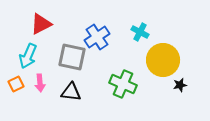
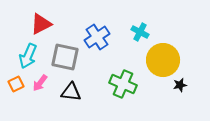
gray square: moved 7 px left
pink arrow: rotated 42 degrees clockwise
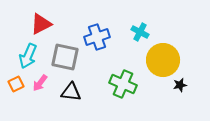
blue cross: rotated 15 degrees clockwise
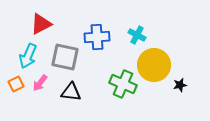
cyan cross: moved 3 px left, 3 px down
blue cross: rotated 15 degrees clockwise
yellow circle: moved 9 px left, 5 px down
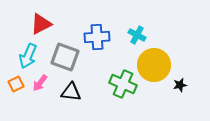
gray square: rotated 8 degrees clockwise
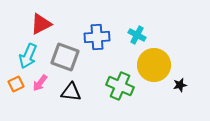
green cross: moved 3 px left, 2 px down
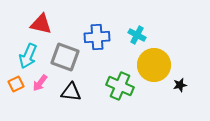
red triangle: rotated 40 degrees clockwise
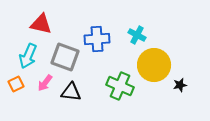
blue cross: moved 2 px down
pink arrow: moved 5 px right
